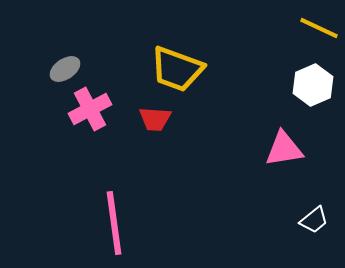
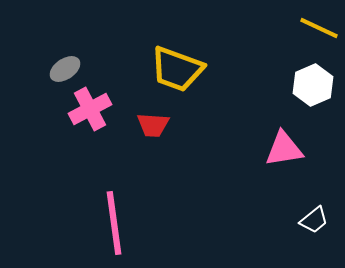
red trapezoid: moved 2 px left, 6 px down
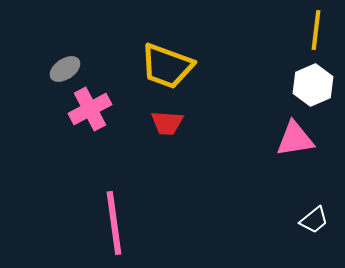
yellow line: moved 3 px left, 2 px down; rotated 72 degrees clockwise
yellow trapezoid: moved 10 px left, 3 px up
red trapezoid: moved 14 px right, 2 px up
pink triangle: moved 11 px right, 10 px up
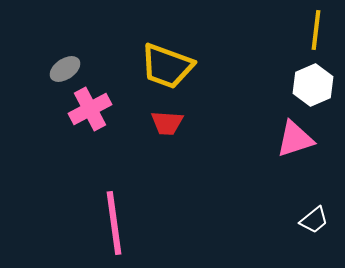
pink triangle: rotated 9 degrees counterclockwise
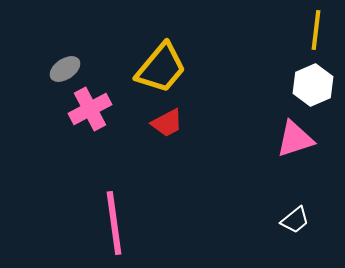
yellow trapezoid: moved 6 px left, 2 px down; rotated 70 degrees counterclockwise
red trapezoid: rotated 32 degrees counterclockwise
white trapezoid: moved 19 px left
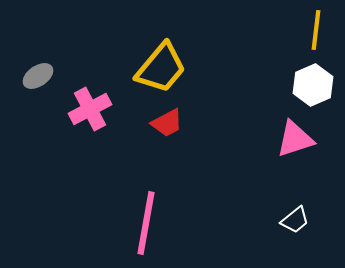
gray ellipse: moved 27 px left, 7 px down
pink line: moved 32 px right; rotated 18 degrees clockwise
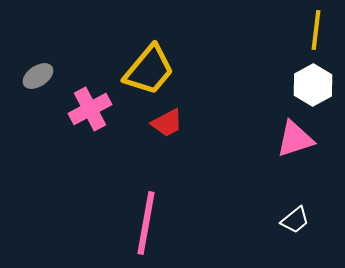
yellow trapezoid: moved 12 px left, 2 px down
white hexagon: rotated 6 degrees counterclockwise
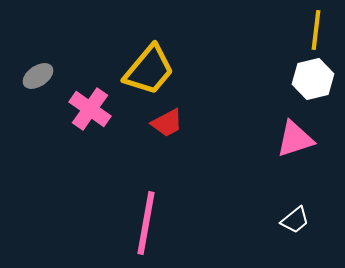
white hexagon: moved 6 px up; rotated 15 degrees clockwise
pink cross: rotated 27 degrees counterclockwise
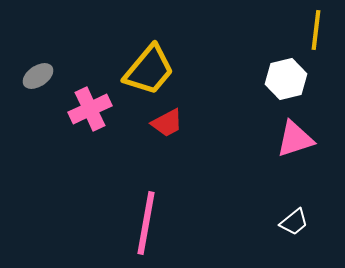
white hexagon: moved 27 px left
pink cross: rotated 30 degrees clockwise
white trapezoid: moved 1 px left, 2 px down
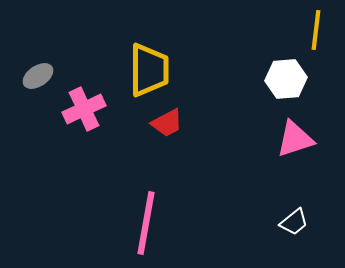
yellow trapezoid: rotated 40 degrees counterclockwise
white hexagon: rotated 9 degrees clockwise
pink cross: moved 6 px left
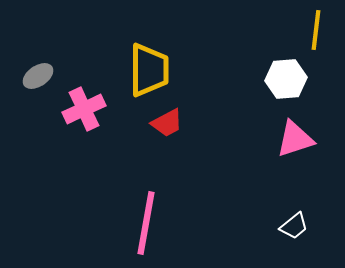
white trapezoid: moved 4 px down
